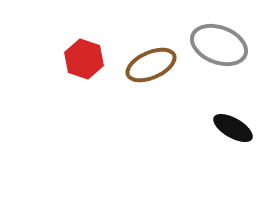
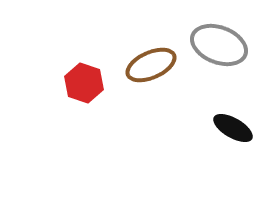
red hexagon: moved 24 px down
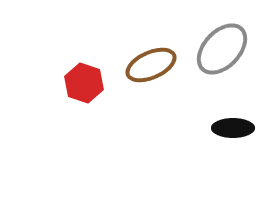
gray ellipse: moved 3 px right, 4 px down; rotated 68 degrees counterclockwise
black ellipse: rotated 30 degrees counterclockwise
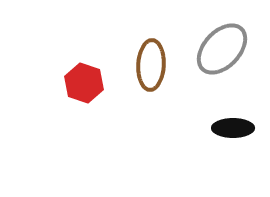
brown ellipse: rotated 63 degrees counterclockwise
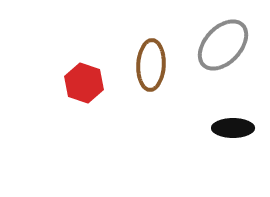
gray ellipse: moved 1 px right, 4 px up
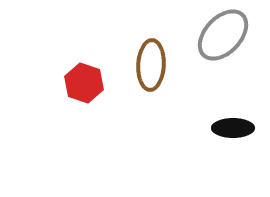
gray ellipse: moved 10 px up
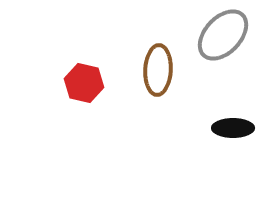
brown ellipse: moved 7 px right, 5 px down
red hexagon: rotated 6 degrees counterclockwise
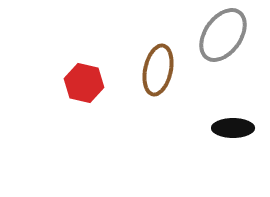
gray ellipse: rotated 8 degrees counterclockwise
brown ellipse: rotated 9 degrees clockwise
